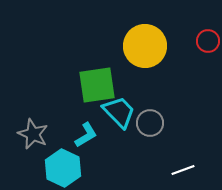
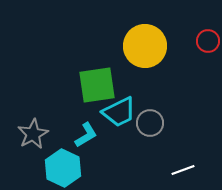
cyan trapezoid: rotated 108 degrees clockwise
gray star: rotated 20 degrees clockwise
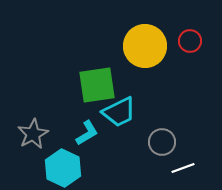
red circle: moved 18 px left
gray circle: moved 12 px right, 19 px down
cyan L-shape: moved 1 px right, 2 px up
white line: moved 2 px up
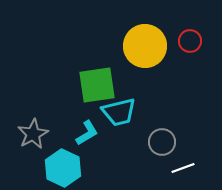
cyan trapezoid: rotated 12 degrees clockwise
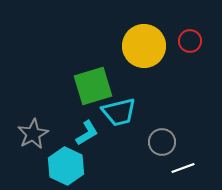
yellow circle: moved 1 px left
green square: moved 4 px left, 1 px down; rotated 9 degrees counterclockwise
cyan hexagon: moved 3 px right, 2 px up
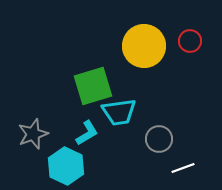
cyan trapezoid: rotated 6 degrees clockwise
gray star: rotated 8 degrees clockwise
gray circle: moved 3 px left, 3 px up
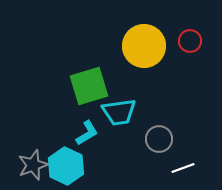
green square: moved 4 px left
gray star: moved 31 px down
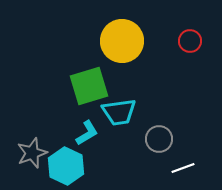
yellow circle: moved 22 px left, 5 px up
gray star: moved 1 px left, 12 px up
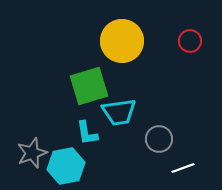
cyan L-shape: rotated 112 degrees clockwise
cyan hexagon: rotated 24 degrees clockwise
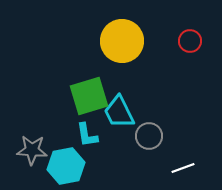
green square: moved 10 px down
cyan trapezoid: rotated 72 degrees clockwise
cyan L-shape: moved 2 px down
gray circle: moved 10 px left, 3 px up
gray star: moved 3 px up; rotated 24 degrees clockwise
